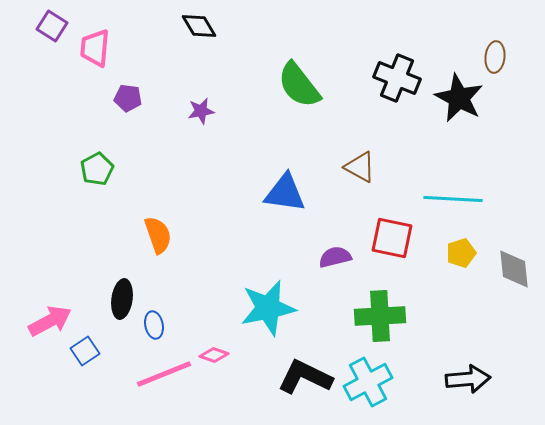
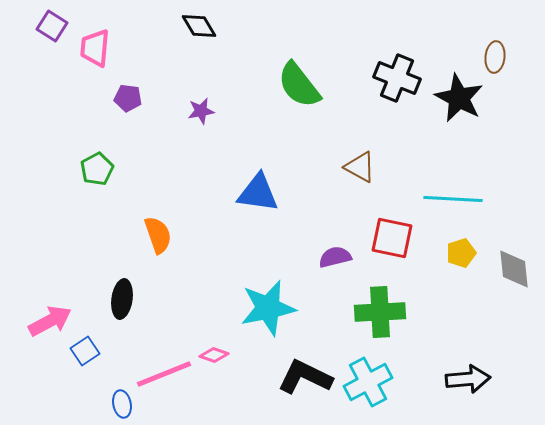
blue triangle: moved 27 px left
green cross: moved 4 px up
blue ellipse: moved 32 px left, 79 px down
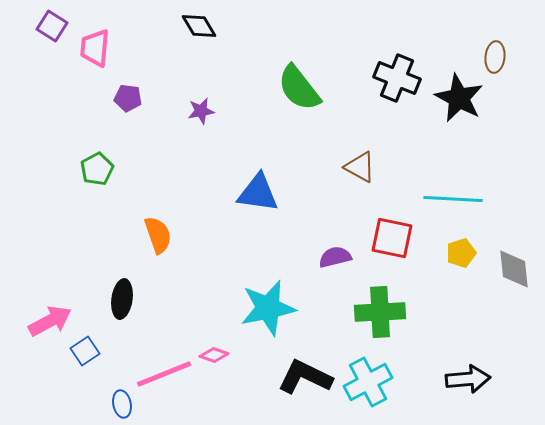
green semicircle: moved 3 px down
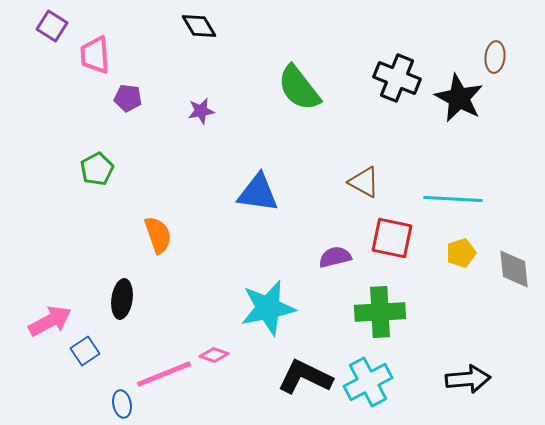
pink trapezoid: moved 7 px down; rotated 9 degrees counterclockwise
brown triangle: moved 4 px right, 15 px down
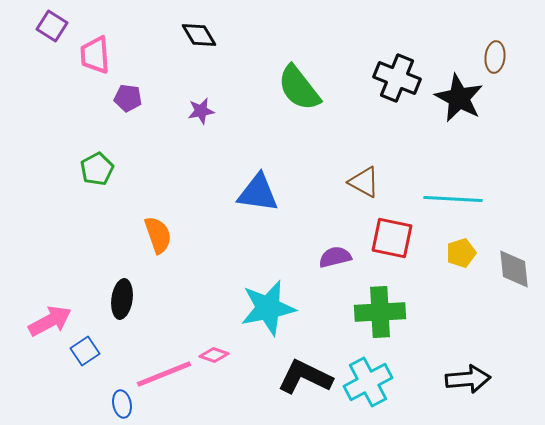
black diamond: moved 9 px down
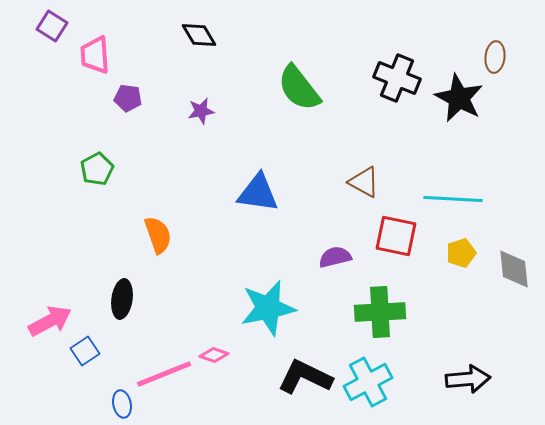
red square: moved 4 px right, 2 px up
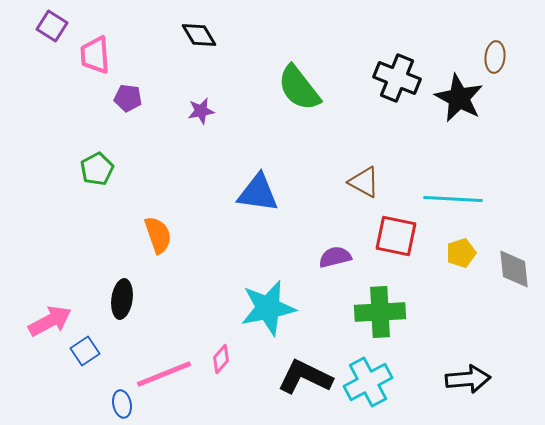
pink diamond: moved 7 px right, 4 px down; rotated 68 degrees counterclockwise
